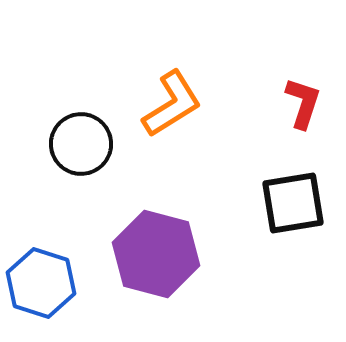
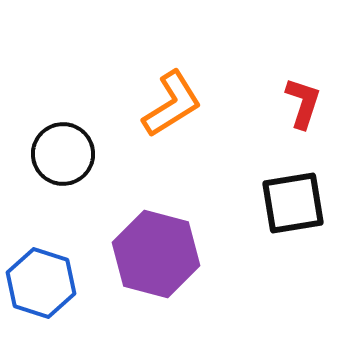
black circle: moved 18 px left, 10 px down
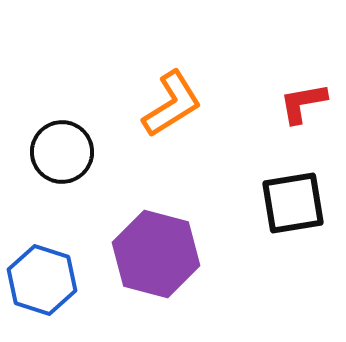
red L-shape: rotated 118 degrees counterclockwise
black circle: moved 1 px left, 2 px up
blue hexagon: moved 1 px right, 3 px up
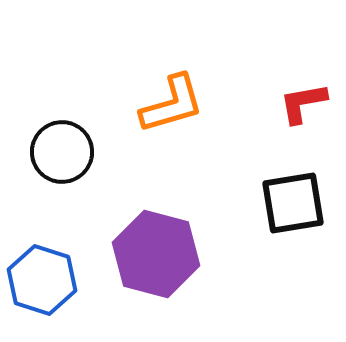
orange L-shape: rotated 16 degrees clockwise
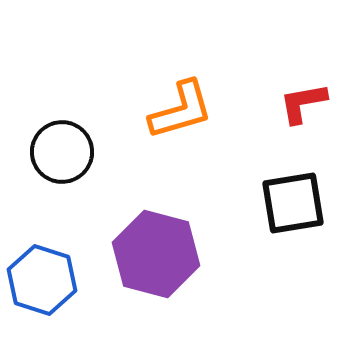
orange L-shape: moved 9 px right, 6 px down
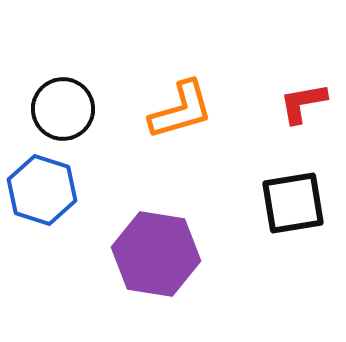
black circle: moved 1 px right, 43 px up
purple hexagon: rotated 6 degrees counterclockwise
blue hexagon: moved 90 px up
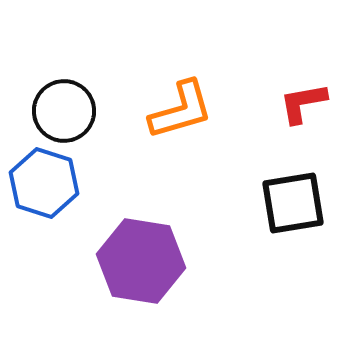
black circle: moved 1 px right, 2 px down
blue hexagon: moved 2 px right, 7 px up
purple hexagon: moved 15 px left, 7 px down
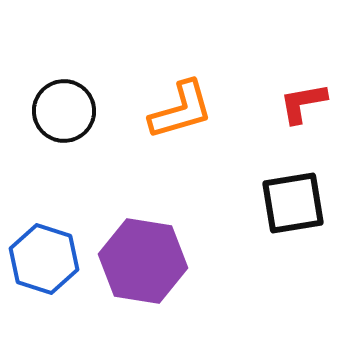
blue hexagon: moved 76 px down
purple hexagon: moved 2 px right
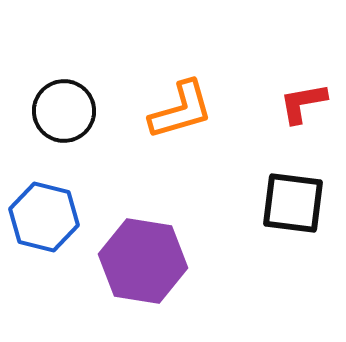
black square: rotated 16 degrees clockwise
blue hexagon: moved 42 px up; rotated 4 degrees counterclockwise
